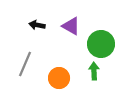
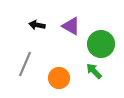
green arrow: rotated 42 degrees counterclockwise
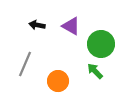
green arrow: moved 1 px right
orange circle: moved 1 px left, 3 px down
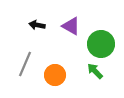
orange circle: moved 3 px left, 6 px up
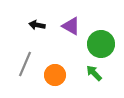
green arrow: moved 1 px left, 2 px down
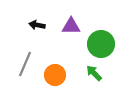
purple triangle: rotated 30 degrees counterclockwise
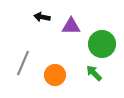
black arrow: moved 5 px right, 8 px up
green circle: moved 1 px right
gray line: moved 2 px left, 1 px up
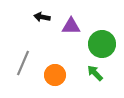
green arrow: moved 1 px right
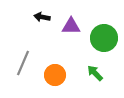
green circle: moved 2 px right, 6 px up
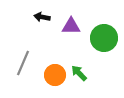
green arrow: moved 16 px left
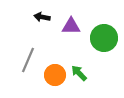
gray line: moved 5 px right, 3 px up
